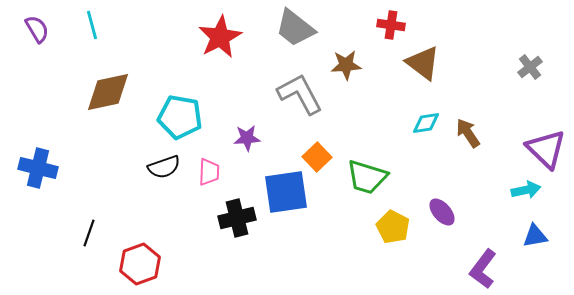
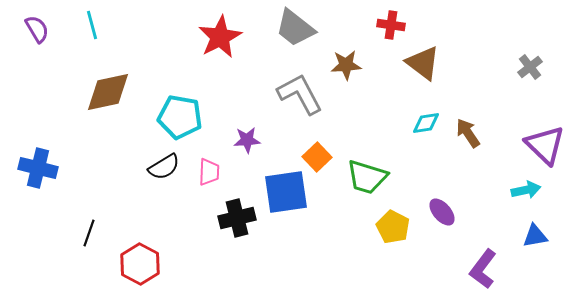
purple star: moved 2 px down
purple triangle: moved 1 px left, 4 px up
black semicircle: rotated 12 degrees counterclockwise
red hexagon: rotated 12 degrees counterclockwise
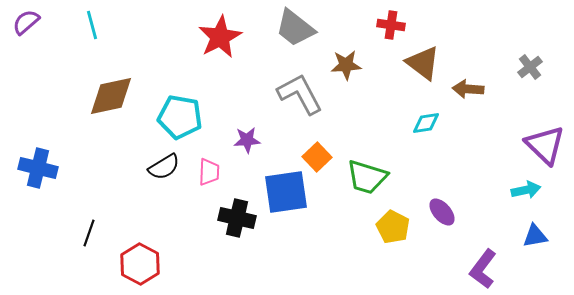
purple semicircle: moved 11 px left, 7 px up; rotated 100 degrees counterclockwise
brown diamond: moved 3 px right, 4 px down
brown arrow: moved 44 px up; rotated 52 degrees counterclockwise
black cross: rotated 27 degrees clockwise
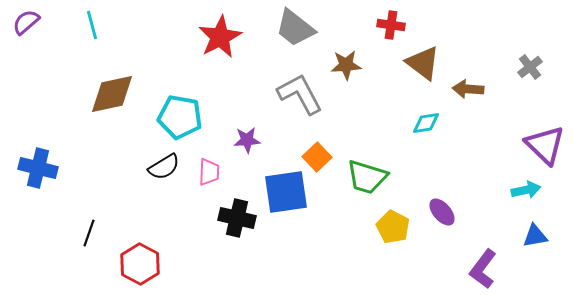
brown diamond: moved 1 px right, 2 px up
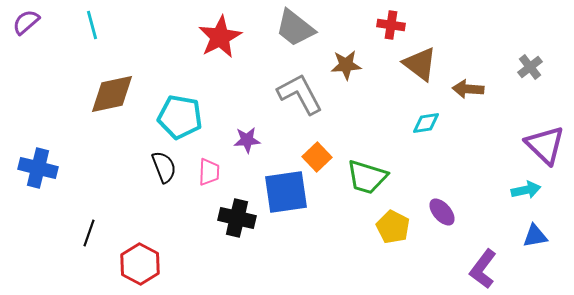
brown triangle: moved 3 px left, 1 px down
black semicircle: rotated 80 degrees counterclockwise
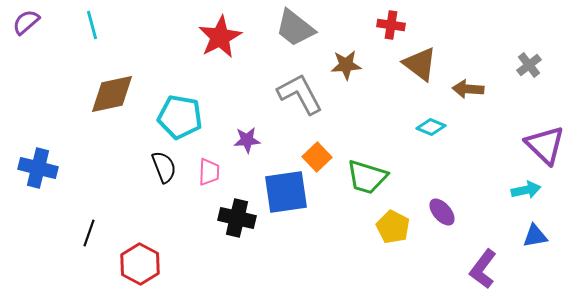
gray cross: moved 1 px left, 2 px up
cyan diamond: moved 5 px right, 4 px down; rotated 32 degrees clockwise
